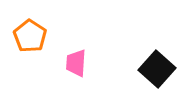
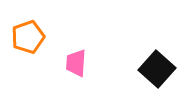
orange pentagon: moved 2 px left, 1 px down; rotated 20 degrees clockwise
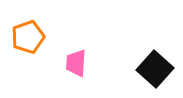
black square: moved 2 px left
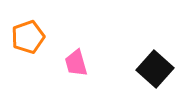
pink trapezoid: rotated 20 degrees counterclockwise
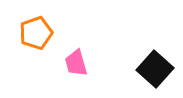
orange pentagon: moved 8 px right, 4 px up
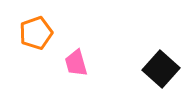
black square: moved 6 px right
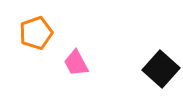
pink trapezoid: rotated 12 degrees counterclockwise
